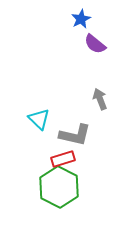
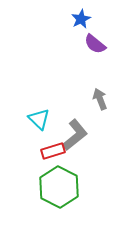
gray L-shape: rotated 52 degrees counterclockwise
red rectangle: moved 10 px left, 8 px up
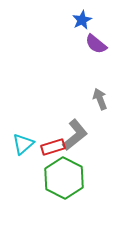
blue star: moved 1 px right, 1 px down
purple semicircle: moved 1 px right
cyan triangle: moved 16 px left, 25 px down; rotated 35 degrees clockwise
red rectangle: moved 4 px up
green hexagon: moved 5 px right, 9 px up
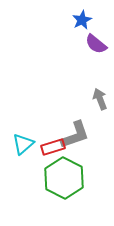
gray L-shape: rotated 20 degrees clockwise
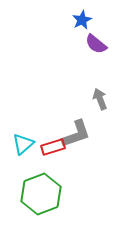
gray L-shape: moved 1 px right, 1 px up
green hexagon: moved 23 px left, 16 px down; rotated 12 degrees clockwise
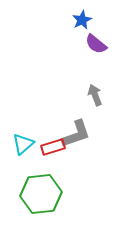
gray arrow: moved 5 px left, 4 px up
green hexagon: rotated 15 degrees clockwise
